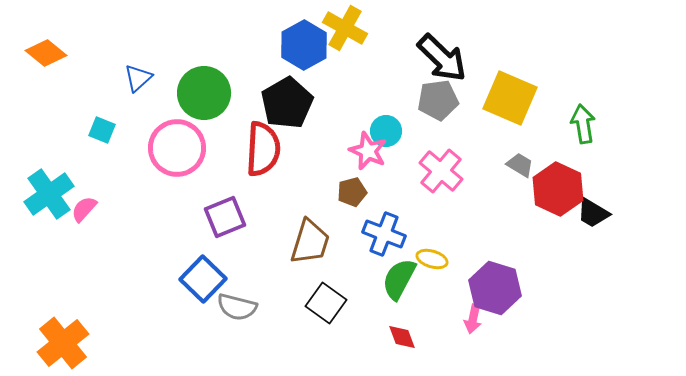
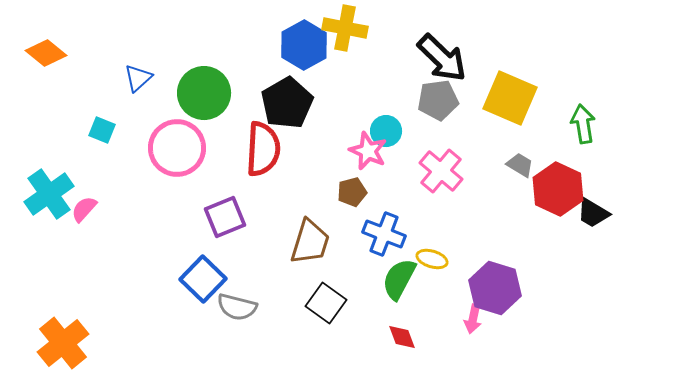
yellow cross: rotated 18 degrees counterclockwise
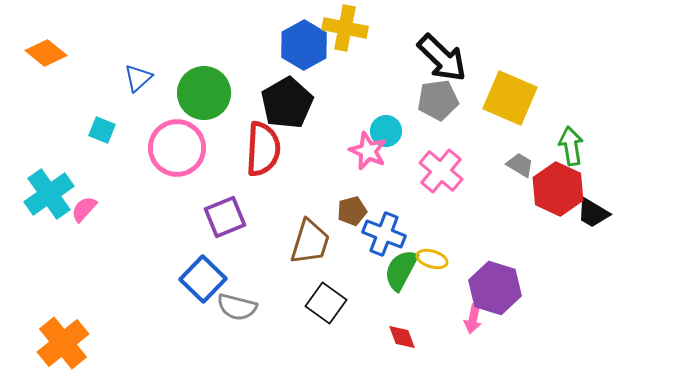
green arrow: moved 12 px left, 22 px down
brown pentagon: moved 19 px down
green semicircle: moved 2 px right, 9 px up
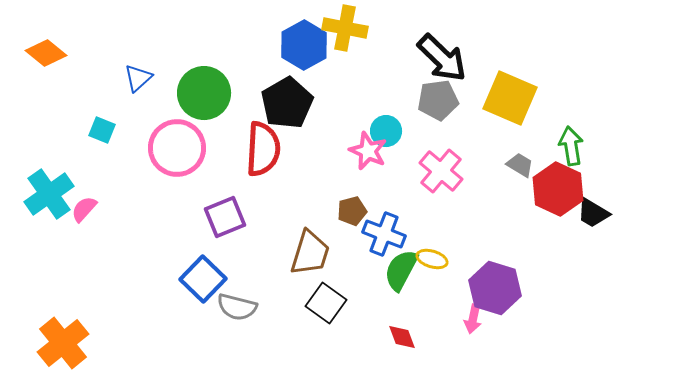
brown trapezoid: moved 11 px down
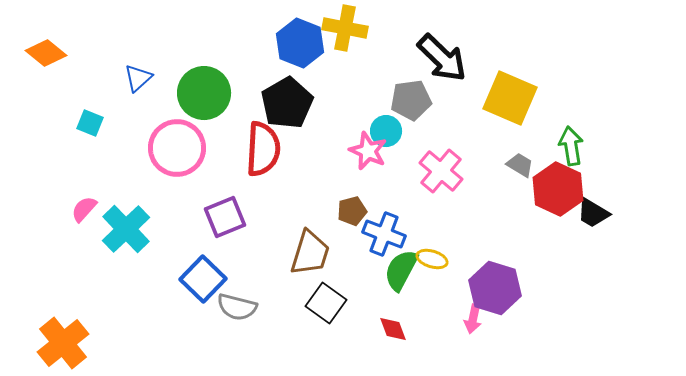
blue hexagon: moved 4 px left, 2 px up; rotated 9 degrees counterclockwise
gray pentagon: moved 27 px left
cyan square: moved 12 px left, 7 px up
cyan cross: moved 77 px right, 35 px down; rotated 9 degrees counterclockwise
red diamond: moved 9 px left, 8 px up
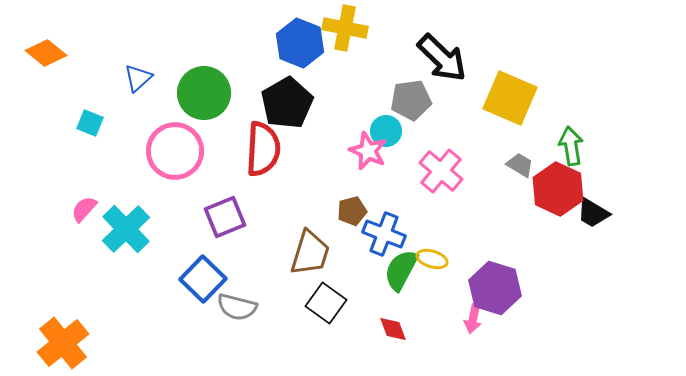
pink circle: moved 2 px left, 3 px down
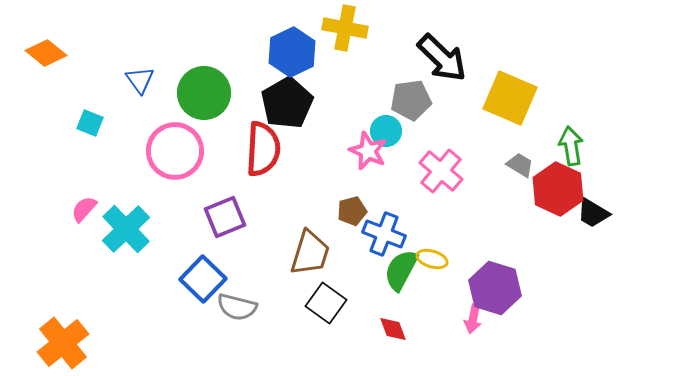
blue hexagon: moved 8 px left, 9 px down; rotated 12 degrees clockwise
blue triangle: moved 2 px right, 2 px down; rotated 24 degrees counterclockwise
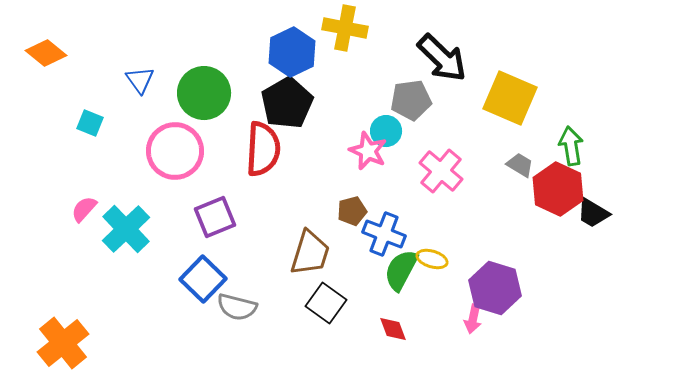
purple square: moved 10 px left
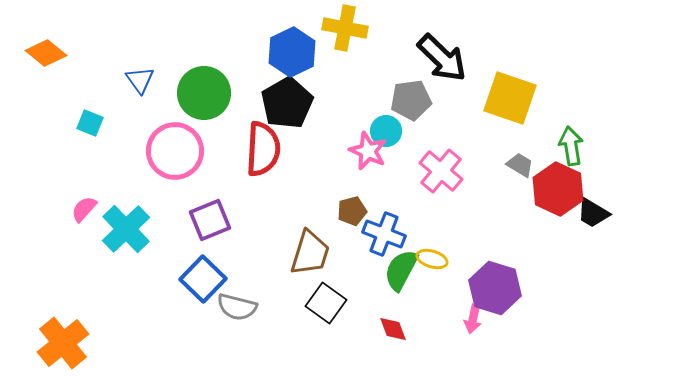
yellow square: rotated 4 degrees counterclockwise
purple square: moved 5 px left, 3 px down
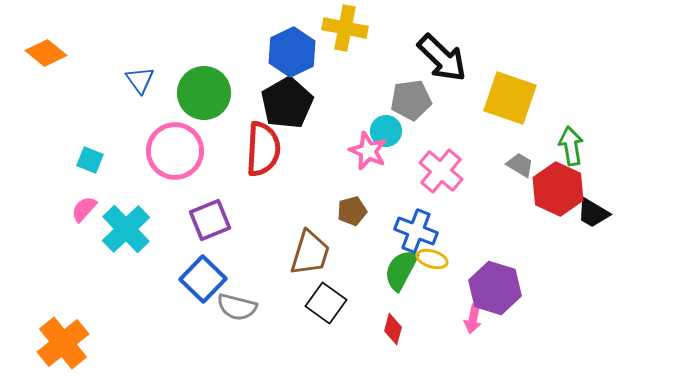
cyan square: moved 37 px down
blue cross: moved 32 px right, 3 px up
red diamond: rotated 36 degrees clockwise
